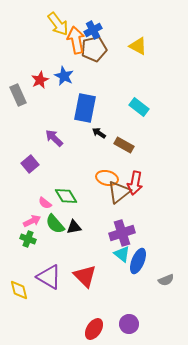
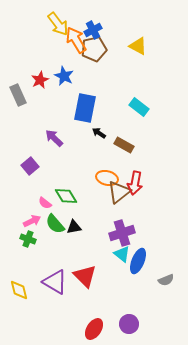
orange arrow: rotated 20 degrees counterclockwise
purple square: moved 2 px down
purple triangle: moved 6 px right, 5 px down
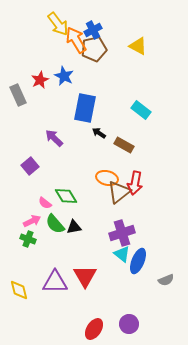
cyan rectangle: moved 2 px right, 3 px down
red triangle: rotated 15 degrees clockwise
purple triangle: rotated 32 degrees counterclockwise
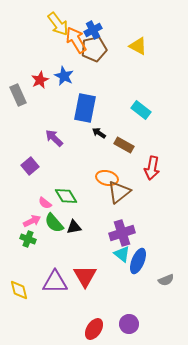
red arrow: moved 17 px right, 15 px up
green semicircle: moved 1 px left, 1 px up
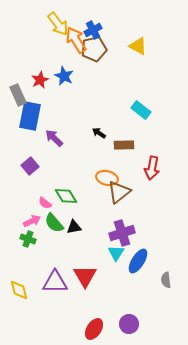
blue rectangle: moved 55 px left, 8 px down
brown rectangle: rotated 30 degrees counterclockwise
cyan triangle: moved 6 px left, 1 px up; rotated 24 degrees clockwise
blue ellipse: rotated 10 degrees clockwise
gray semicircle: rotated 105 degrees clockwise
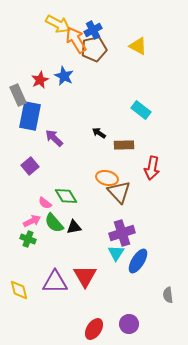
yellow arrow: rotated 25 degrees counterclockwise
brown triangle: rotated 35 degrees counterclockwise
gray semicircle: moved 2 px right, 15 px down
